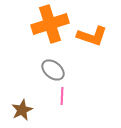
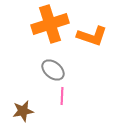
brown star: moved 1 px right, 1 px down; rotated 15 degrees clockwise
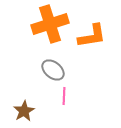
orange L-shape: rotated 28 degrees counterclockwise
pink line: moved 2 px right
brown star: moved 1 px right; rotated 20 degrees counterclockwise
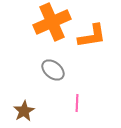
orange cross: moved 2 px right, 2 px up; rotated 6 degrees counterclockwise
pink line: moved 13 px right, 7 px down
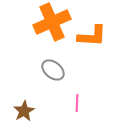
orange L-shape: rotated 12 degrees clockwise
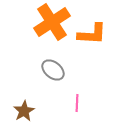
orange cross: rotated 9 degrees counterclockwise
orange L-shape: moved 2 px up
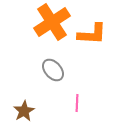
gray ellipse: rotated 10 degrees clockwise
